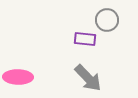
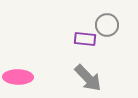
gray circle: moved 5 px down
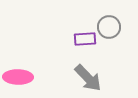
gray circle: moved 2 px right, 2 px down
purple rectangle: rotated 10 degrees counterclockwise
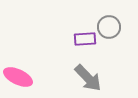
pink ellipse: rotated 24 degrees clockwise
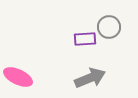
gray arrow: moved 2 px right; rotated 68 degrees counterclockwise
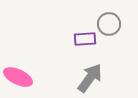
gray circle: moved 3 px up
gray arrow: rotated 32 degrees counterclockwise
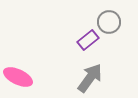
gray circle: moved 2 px up
purple rectangle: moved 3 px right, 1 px down; rotated 35 degrees counterclockwise
